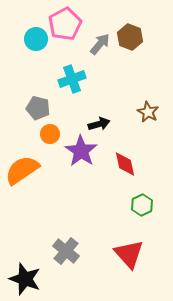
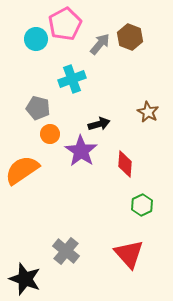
red diamond: rotated 16 degrees clockwise
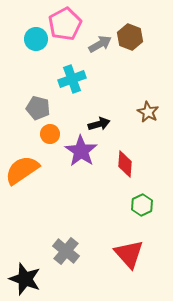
gray arrow: rotated 20 degrees clockwise
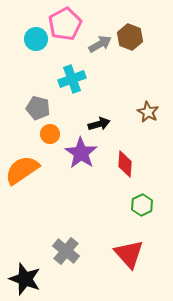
purple star: moved 2 px down
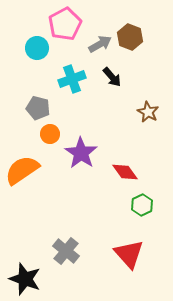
cyan circle: moved 1 px right, 9 px down
black arrow: moved 13 px right, 47 px up; rotated 65 degrees clockwise
red diamond: moved 8 px down; rotated 40 degrees counterclockwise
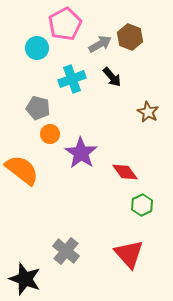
orange semicircle: rotated 72 degrees clockwise
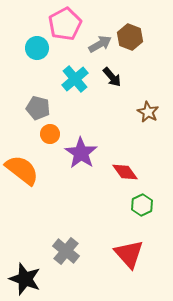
cyan cross: moved 3 px right; rotated 20 degrees counterclockwise
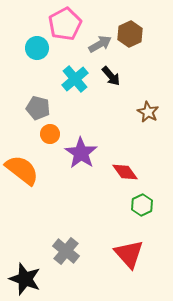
brown hexagon: moved 3 px up; rotated 15 degrees clockwise
black arrow: moved 1 px left, 1 px up
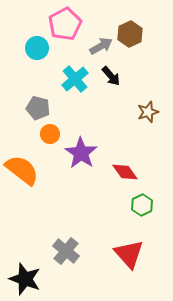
gray arrow: moved 1 px right, 2 px down
brown star: rotated 25 degrees clockwise
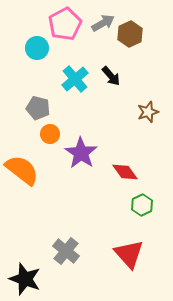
gray arrow: moved 2 px right, 23 px up
